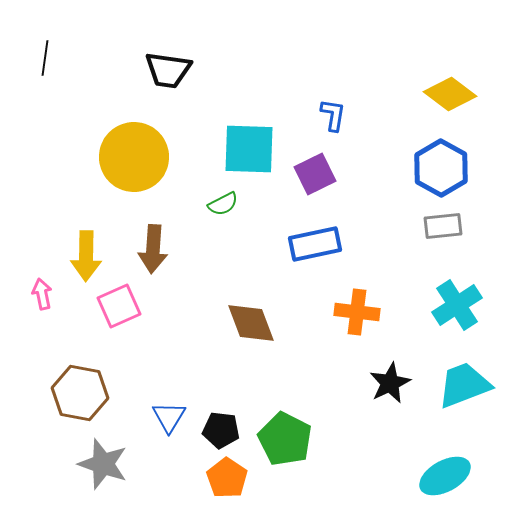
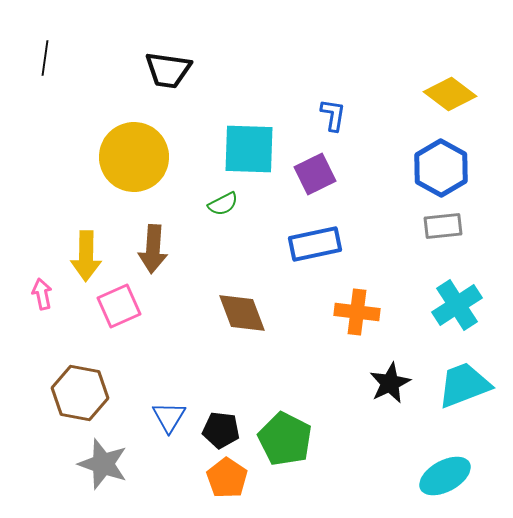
brown diamond: moved 9 px left, 10 px up
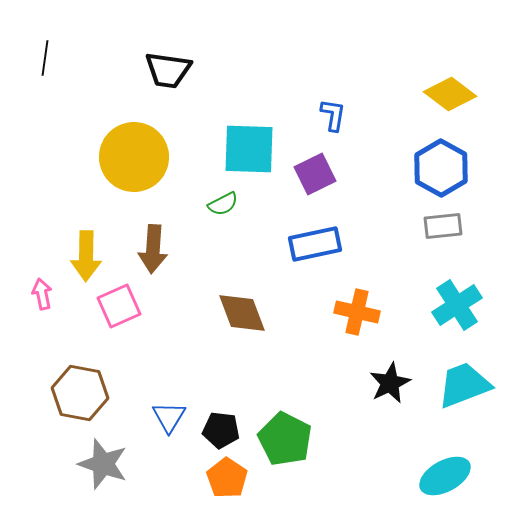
orange cross: rotated 6 degrees clockwise
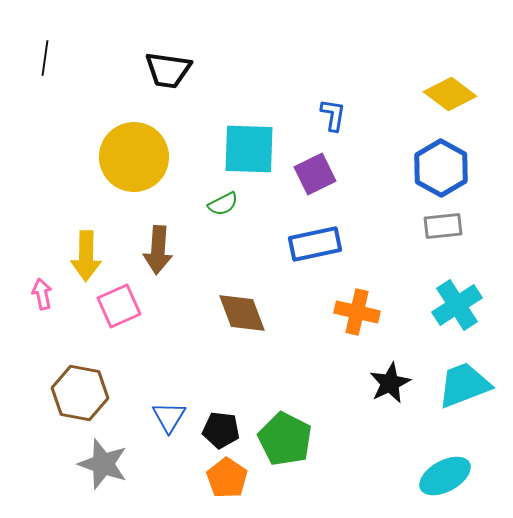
brown arrow: moved 5 px right, 1 px down
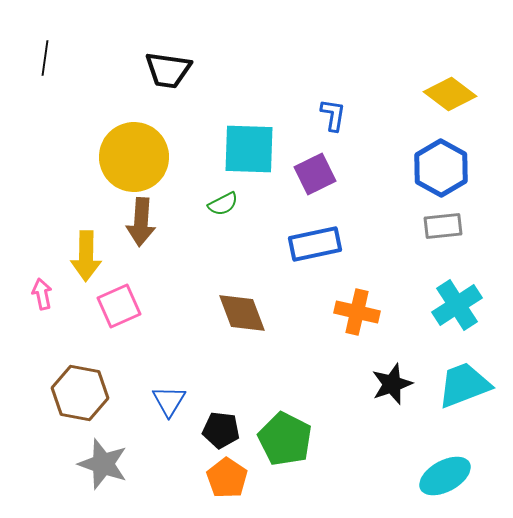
brown arrow: moved 17 px left, 28 px up
black star: moved 2 px right, 1 px down; rotated 6 degrees clockwise
blue triangle: moved 16 px up
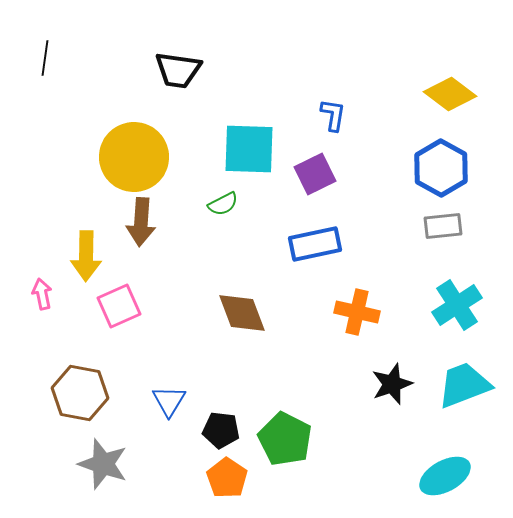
black trapezoid: moved 10 px right
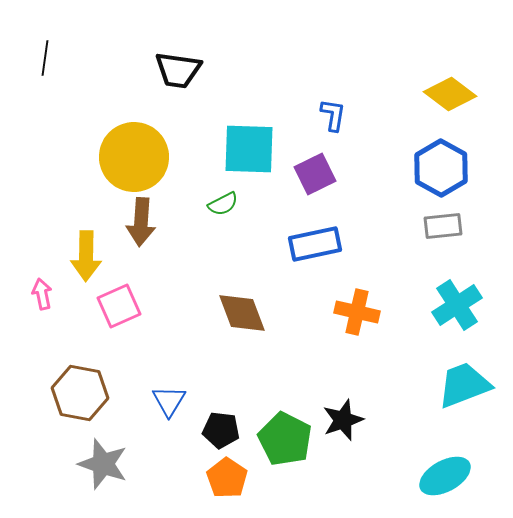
black star: moved 49 px left, 36 px down
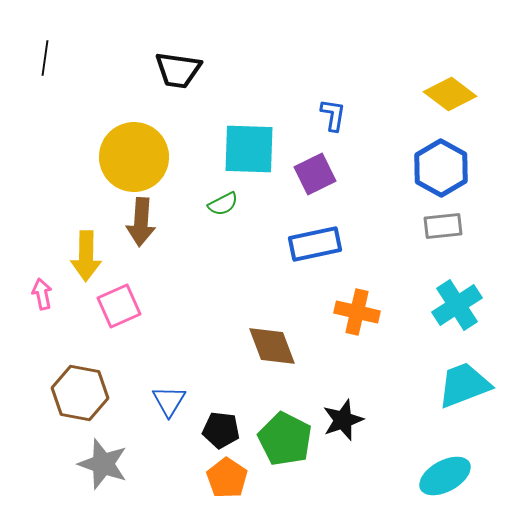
brown diamond: moved 30 px right, 33 px down
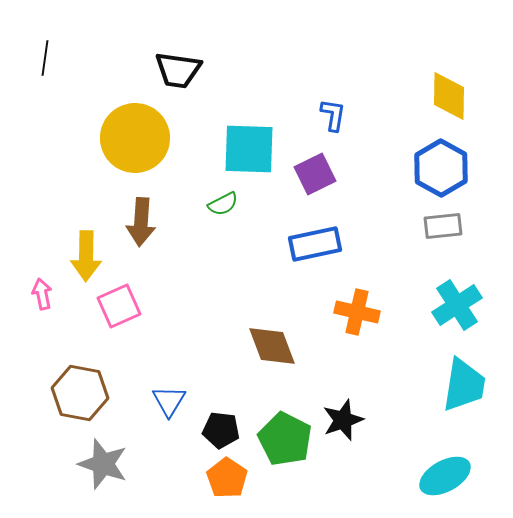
yellow diamond: moved 1 px left, 2 px down; rotated 54 degrees clockwise
yellow circle: moved 1 px right, 19 px up
cyan trapezoid: rotated 120 degrees clockwise
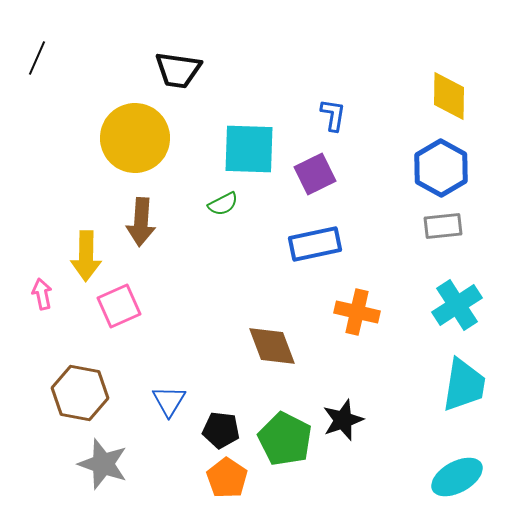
black line: moved 8 px left; rotated 16 degrees clockwise
cyan ellipse: moved 12 px right, 1 px down
